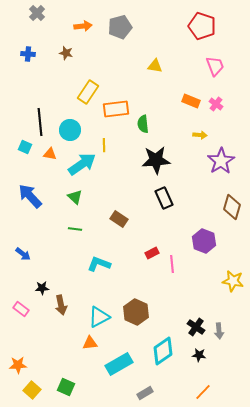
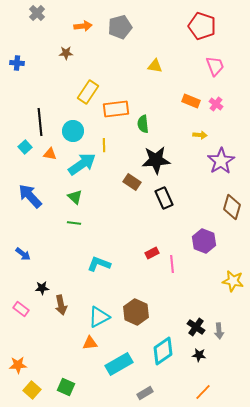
brown star at (66, 53): rotated 16 degrees counterclockwise
blue cross at (28, 54): moved 11 px left, 9 px down
cyan circle at (70, 130): moved 3 px right, 1 px down
cyan square at (25, 147): rotated 24 degrees clockwise
brown rectangle at (119, 219): moved 13 px right, 37 px up
green line at (75, 229): moved 1 px left, 6 px up
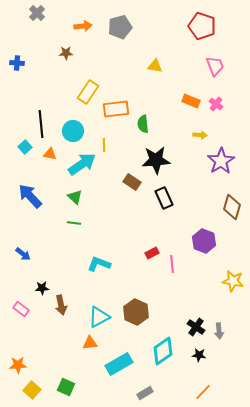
black line at (40, 122): moved 1 px right, 2 px down
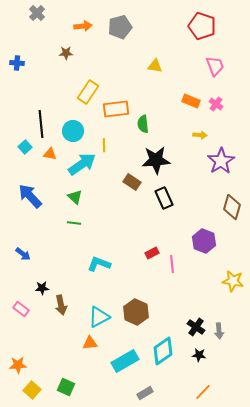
cyan rectangle at (119, 364): moved 6 px right, 3 px up
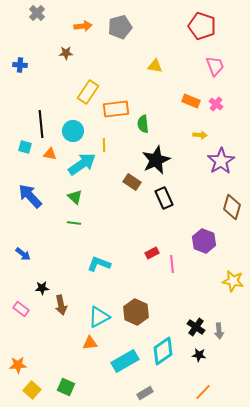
blue cross at (17, 63): moved 3 px right, 2 px down
cyan square at (25, 147): rotated 32 degrees counterclockwise
black star at (156, 160): rotated 20 degrees counterclockwise
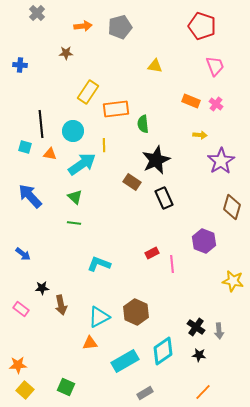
yellow square at (32, 390): moved 7 px left
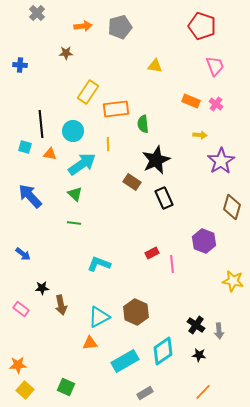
yellow line at (104, 145): moved 4 px right, 1 px up
green triangle at (75, 197): moved 3 px up
black cross at (196, 327): moved 2 px up
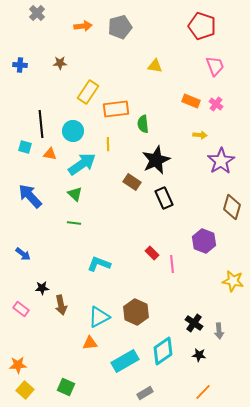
brown star at (66, 53): moved 6 px left, 10 px down
red rectangle at (152, 253): rotated 72 degrees clockwise
black cross at (196, 325): moved 2 px left, 2 px up
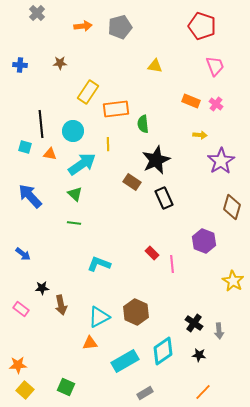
yellow star at (233, 281): rotated 20 degrees clockwise
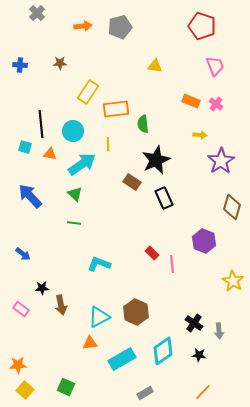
cyan rectangle at (125, 361): moved 3 px left, 2 px up
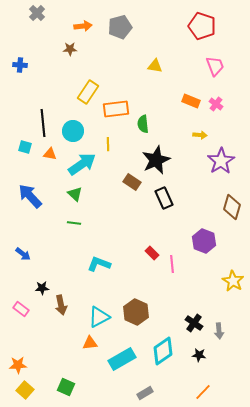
brown star at (60, 63): moved 10 px right, 14 px up
black line at (41, 124): moved 2 px right, 1 px up
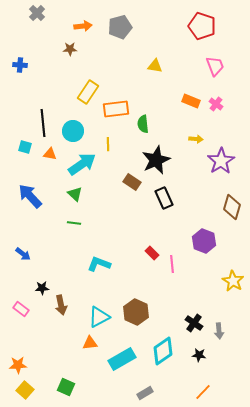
yellow arrow at (200, 135): moved 4 px left, 4 px down
